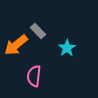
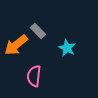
cyan star: rotated 12 degrees counterclockwise
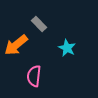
gray rectangle: moved 1 px right, 7 px up
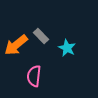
gray rectangle: moved 2 px right, 12 px down
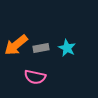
gray rectangle: moved 12 px down; rotated 56 degrees counterclockwise
pink semicircle: moved 1 px right, 1 px down; rotated 85 degrees counterclockwise
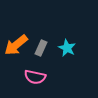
gray rectangle: rotated 56 degrees counterclockwise
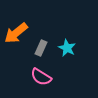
orange arrow: moved 12 px up
pink semicircle: moved 6 px right; rotated 20 degrees clockwise
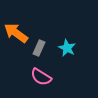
orange arrow: rotated 75 degrees clockwise
gray rectangle: moved 2 px left
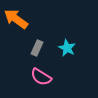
orange arrow: moved 14 px up
gray rectangle: moved 2 px left
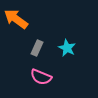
pink semicircle: rotated 10 degrees counterclockwise
